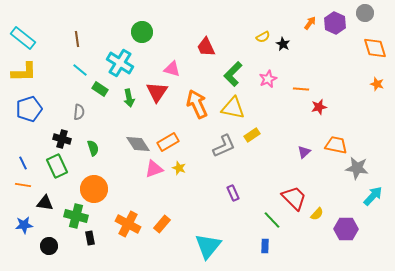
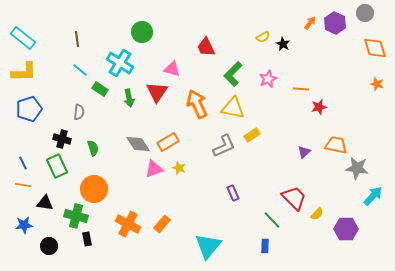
black rectangle at (90, 238): moved 3 px left, 1 px down
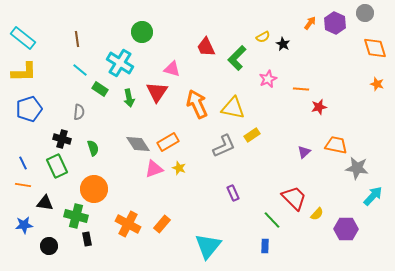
green L-shape at (233, 74): moved 4 px right, 16 px up
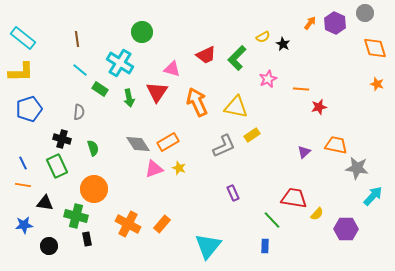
red trapezoid at (206, 47): moved 8 px down; rotated 90 degrees counterclockwise
yellow L-shape at (24, 72): moved 3 px left
orange arrow at (197, 104): moved 2 px up
yellow triangle at (233, 108): moved 3 px right, 1 px up
red trapezoid at (294, 198): rotated 36 degrees counterclockwise
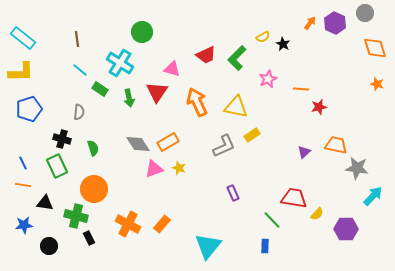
black rectangle at (87, 239): moved 2 px right, 1 px up; rotated 16 degrees counterclockwise
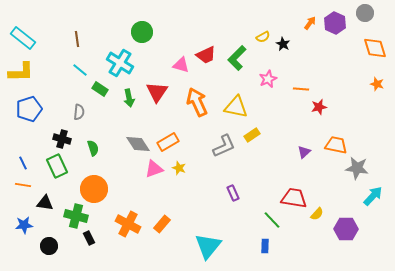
pink triangle at (172, 69): moved 9 px right, 4 px up
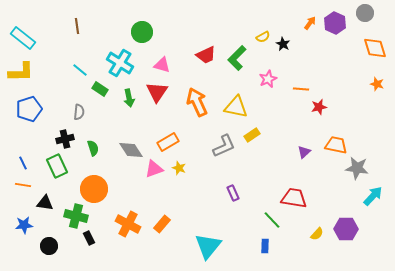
brown line at (77, 39): moved 13 px up
pink triangle at (181, 65): moved 19 px left
black cross at (62, 139): moved 3 px right; rotated 30 degrees counterclockwise
gray diamond at (138, 144): moved 7 px left, 6 px down
yellow semicircle at (317, 214): moved 20 px down
